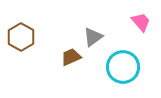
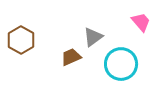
brown hexagon: moved 3 px down
cyan circle: moved 2 px left, 3 px up
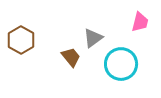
pink trapezoid: moved 1 px left; rotated 55 degrees clockwise
gray triangle: moved 1 px down
brown trapezoid: rotated 75 degrees clockwise
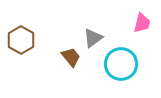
pink trapezoid: moved 2 px right, 1 px down
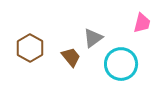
brown hexagon: moved 9 px right, 8 px down
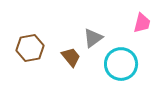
brown hexagon: rotated 20 degrees clockwise
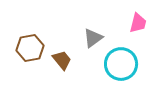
pink trapezoid: moved 4 px left
brown trapezoid: moved 9 px left, 3 px down
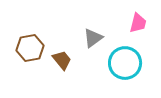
cyan circle: moved 4 px right, 1 px up
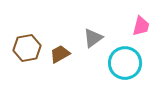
pink trapezoid: moved 3 px right, 3 px down
brown hexagon: moved 3 px left
brown trapezoid: moved 2 px left, 6 px up; rotated 80 degrees counterclockwise
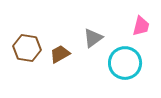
brown hexagon: rotated 20 degrees clockwise
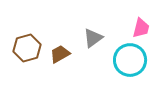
pink trapezoid: moved 2 px down
brown hexagon: rotated 24 degrees counterclockwise
cyan circle: moved 5 px right, 3 px up
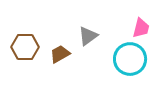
gray triangle: moved 5 px left, 2 px up
brown hexagon: moved 2 px left, 1 px up; rotated 16 degrees clockwise
cyan circle: moved 1 px up
